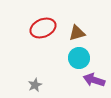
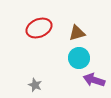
red ellipse: moved 4 px left
gray star: rotated 24 degrees counterclockwise
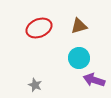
brown triangle: moved 2 px right, 7 px up
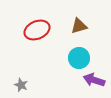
red ellipse: moved 2 px left, 2 px down
gray star: moved 14 px left
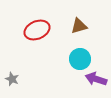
cyan circle: moved 1 px right, 1 px down
purple arrow: moved 2 px right, 1 px up
gray star: moved 9 px left, 6 px up
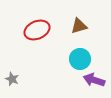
purple arrow: moved 2 px left, 1 px down
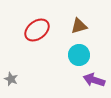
red ellipse: rotated 15 degrees counterclockwise
cyan circle: moved 1 px left, 4 px up
gray star: moved 1 px left
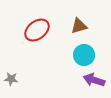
cyan circle: moved 5 px right
gray star: rotated 16 degrees counterclockwise
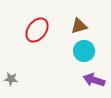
red ellipse: rotated 15 degrees counterclockwise
cyan circle: moved 4 px up
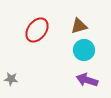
cyan circle: moved 1 px up
purple arrow: moved 7 px left
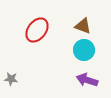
brown triangle: moved 4 px right; rotated 36 degrees clockwise
